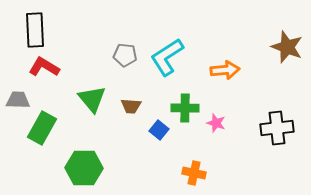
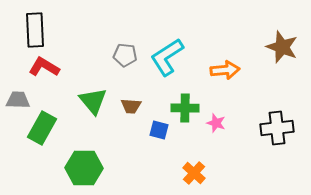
brown star: moved 5 px left
green triangle: moved 1 px right, 2 px down
blue square: rotated 24 degrees counterclockwise
orange cross: rotated 30 degrees clockwise
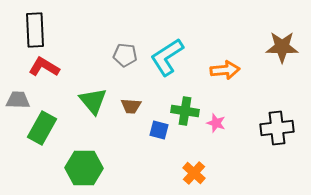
brown star: rotated 20 degrees counterclockwise
green cross: moved 3 px down; rotated 8 degrees clockwise
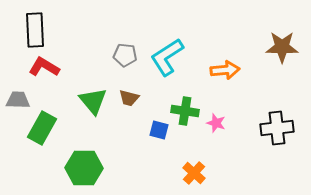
brown trapezoid: moved 2 px left, 8 px up; rotated 10 degrees clockwise
